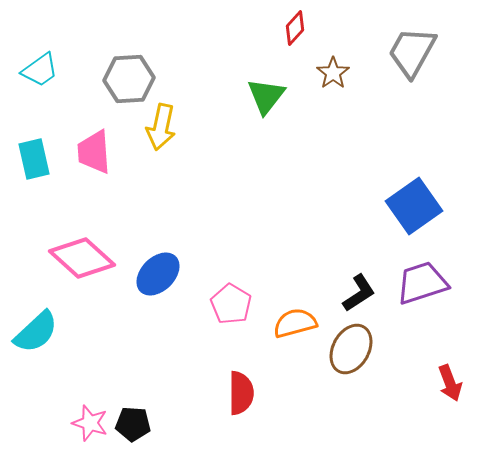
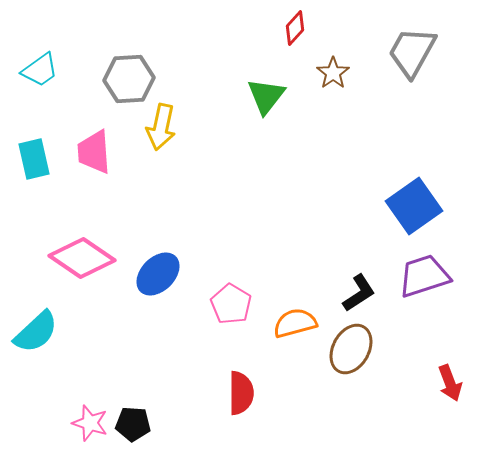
pink diamond: rotated 8 degrees counterclockwise
purple trapezoid: moved 2 px right, 7 px up
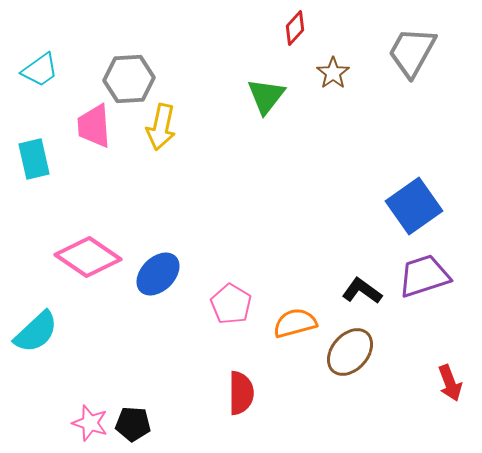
pink trapezoid: moved 26 px up
pink diamond: moved 6 px right, 1 px up
black L-shape: moved 3 px right, 2 px up; rotated 111 degrees counterclockwise
brown ellipse: moved 1 px left, 3 px down; rotated 12 degrees clockwise
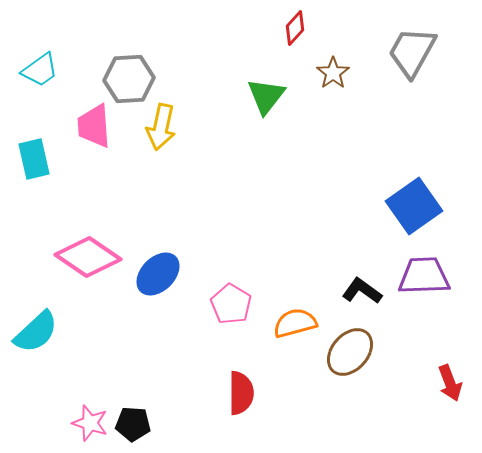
purple trapezoid: rotated 16 degrees clockwise
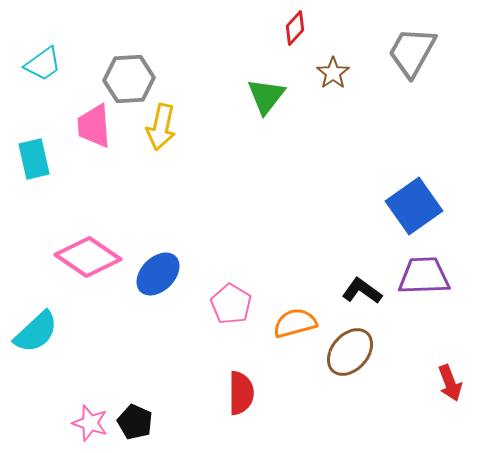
cyan trapezoid: moved 3 px right, 6 px up
black pentagon: moved 2 px right, 2 px up; rotated 20 degrees clockwise
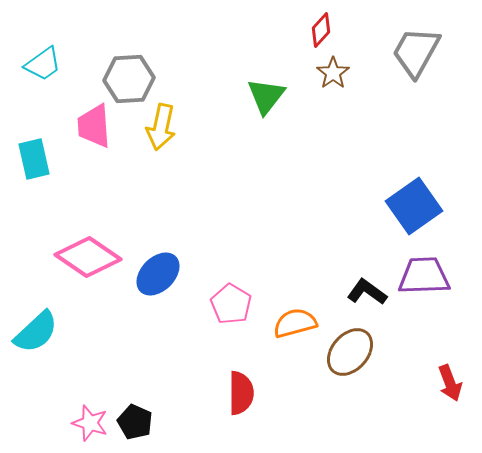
red diamond: moved 26 px right, 2 px down
gray trapezoid: moved 4 px right
black L-shape: moved 5 px right, 1 px down
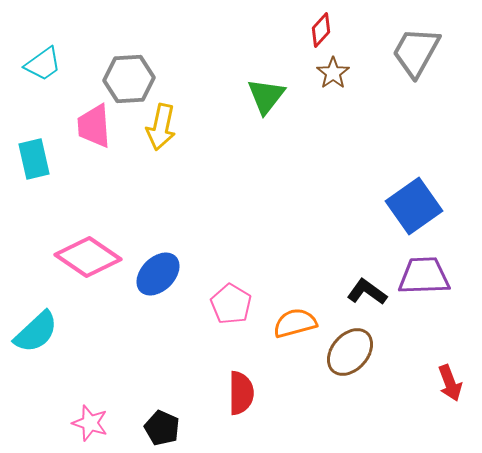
black pentagon: moved 27 px right, 6 px down
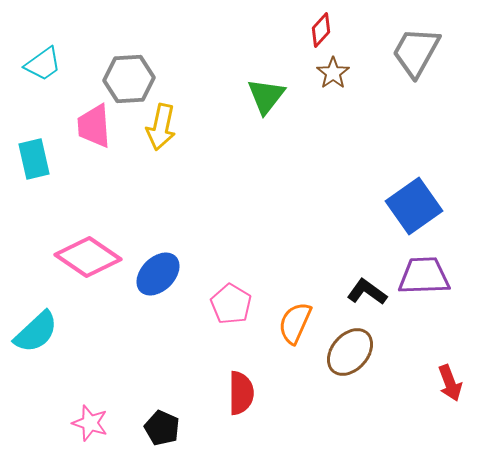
orange semicircle: rotated 51 degrees counterclockwise
